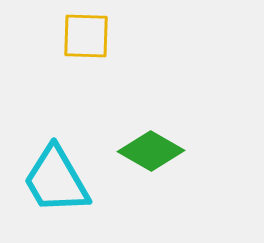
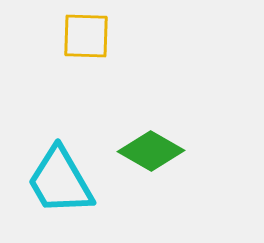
cyan trapezoid: moved 4 px right, 1 px down
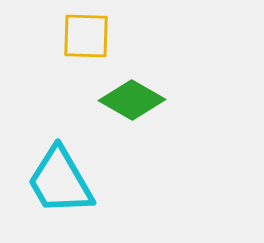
green diamond: moved 19 px left, 51 px up
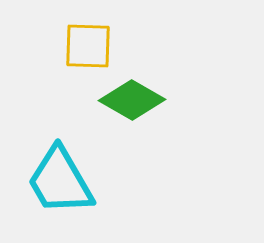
yellow square: moved 2 px right, 10 px down
